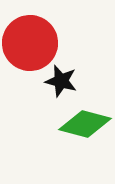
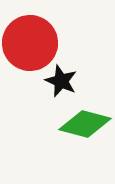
black star: rotated 8 degrees clockwise
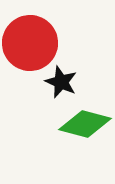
black star: moved 1 px down
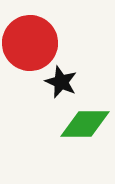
green diamond: rotated 15 degrees counterclockwise
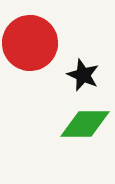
black star: moved 22 px right, 7 px up
